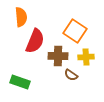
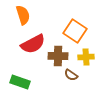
orange semicircle: moved 2 px right, 2 px up; rotated 12 degrees counterclockwise
red semicircle: moved 2 px left, 3 px down; rotated 40 degrees clockwise
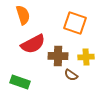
orange square: moved 8 px up; rotated 15 degrees counterclockwise
